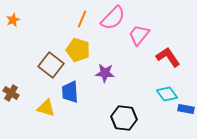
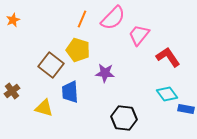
brown cross: moved 1 px right, 2 px up; rotated 21 degrees clockwise
yellow triangle: moved 2 px left
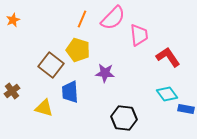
pink trapezoid: rotated 135 degrees clockwise
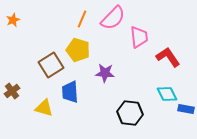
pink trapezoid: moved 2 px down
brown square: rotated 20 degrees clockwise
cyan diamond: rotated 10 degrees clockwise
black hexagon: moved 6 px right, 5 px up
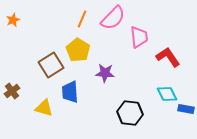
yellow pentagon: rotated 15 degrees clockwise
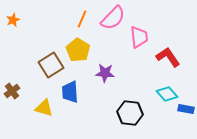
cyan diamond: rotated 15 degrees counterclockwise
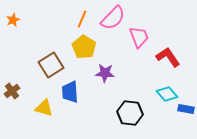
pink trapezoid: rotated 15 degrees counterclockwise
yellow pentagon: moved 6 px right, 3 px up
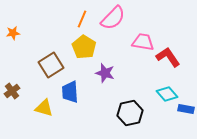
orange star: moved 13 px down; rotated 16 degrees clockwise
pink trapezoid: moved 4 px right, 5 px down; rotated 60 degrees counterclockwise
purple star: rotated 12 degrees clockwise
black hexagon: rotated 20 degrees counterclockwise
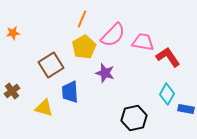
pink semicircle: moved 17 px down
yellow pentagon: rotated 10 degrees clockwise
cyan diamond: rotated 70 degrees clockwise
black hexagon: moved 4 px right, 5 px down
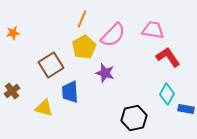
pink trapezoid: moved 10 px right, 12 px up
